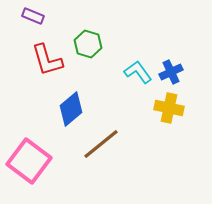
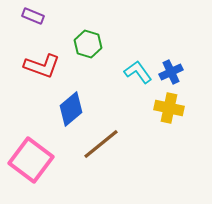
red L-shape: moved 5 px left, 6 px down; rotated 54 degrees counterclockwise
pink square: moved 2 px right, 1 px up
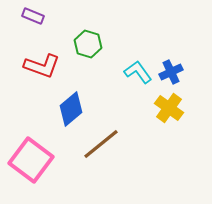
yellow cross: rotated 24 degrees clockwise
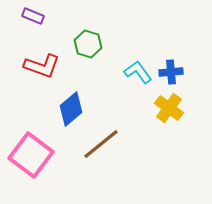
blue cross: rotated 20 degrees clockwise
pink square: moved 5 px up
